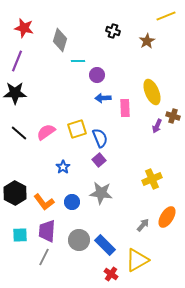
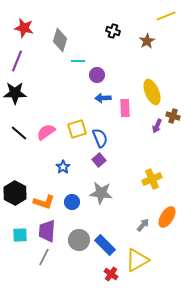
orange L-shape: rotated 35 degrees counterclockwise
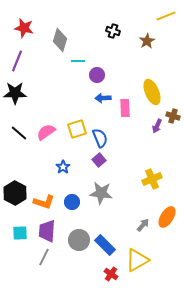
cyan square: moved 2 px up
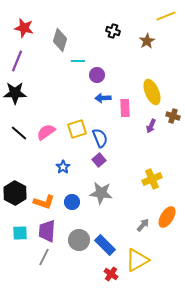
purple arrow: moved 6 px left
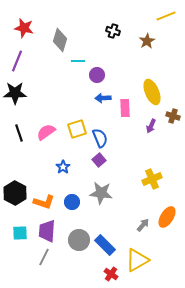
black line: rotated 30 degrees clockwise
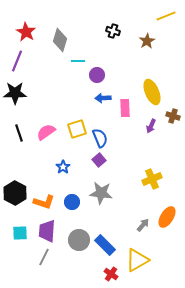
red star: moved 2 px right, 4 px down; rotated 18 degrees clockwise
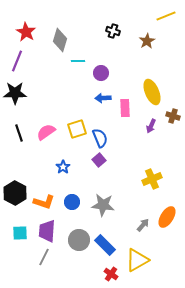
purple circle: moved 4 px right, 2 px up
gray star: moved 2 px right, 12 px down
